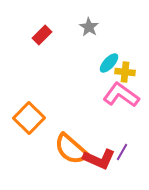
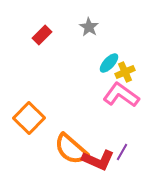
yellow cross: rotated 30 degrees counterclockwise
red L-shape: moved 1 px left, 1 px down
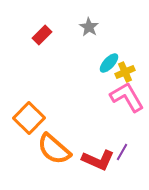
pink L-shape: moved 6 px right, 2 px down; rotated 24 degrees clockwise
orange semicircle: moved 17 px left
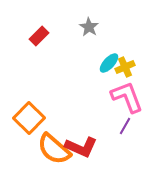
red rectangle: moved 3 px left, 1 px down
yellow cross: moved 5 px up
pink L-shape: rotated 9 degrees clockwise
purple line: moved 3 px right, 26 px up
red L-shape: moved 17 px left, 13 px up
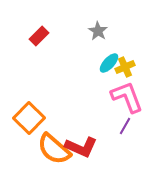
gray star: moved 9 px right, 4 px down
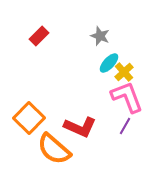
gray star: moved 2 px right, 5 px down; rotated 12 degrees counterclockwise
yellow cross: moved 1 px left, 5 px down; rotated 18 degrees counterclockwise
red L-shape: moved 1 px left, 20 px up
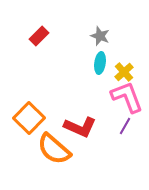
cyan ellipse: moved 9 px left; rotated 35 degrees counterclockwise
